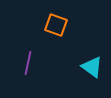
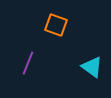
purple line: rotated 10 degrees clockwise
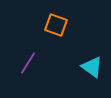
purple line: rotated 10 degrees clockwise
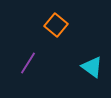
orange square: rotated 20 degrees clockwise
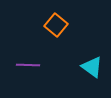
purple line: moved 2 px down; rotated 60 degrees clockwise
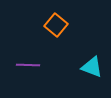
cyan triangle: rotated 15 degrees counterclockwise
